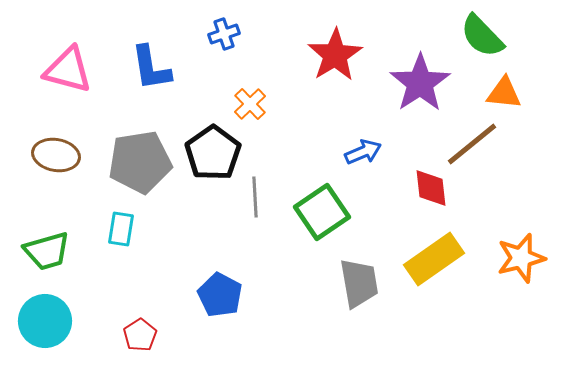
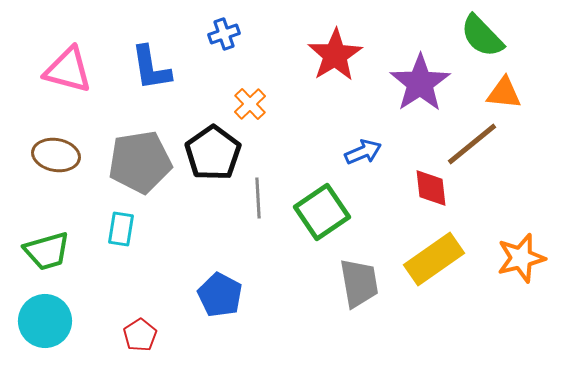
gray line: moved 3 px right, 1 px down
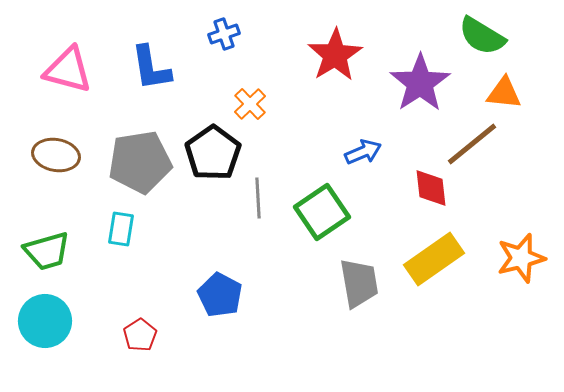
green semicircle: rotated 15 degrees counterclockwise
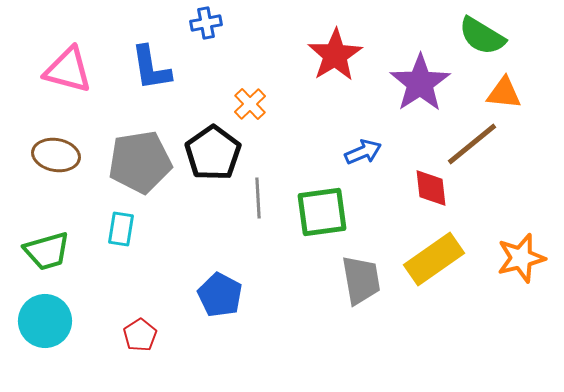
blue cross: moved 18 px left, 11 px up; rotated 8 degrees clockwise
green square: rotated 26 degrees clockwise
gray trapezoid: moved 2 px right, 3 px up
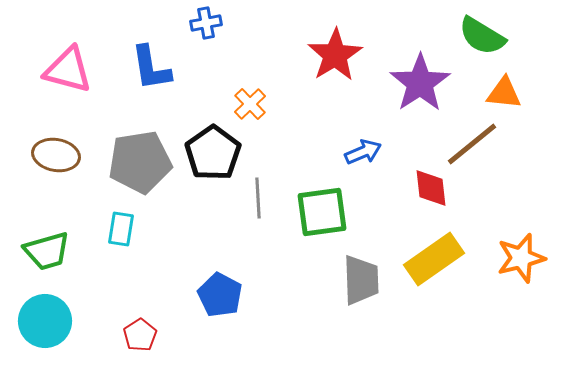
gray trapezoid: rotated 8 degrees clockwise
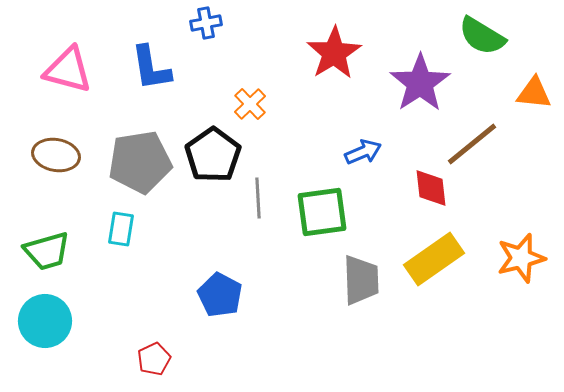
red star: moved 1 px left, 2 px up
orange triangle: moved 30 px right
black pentagon: moved 2 px down
red pentagon: moved 14 px right, 24 px down; rotated 8 degrees clockwise
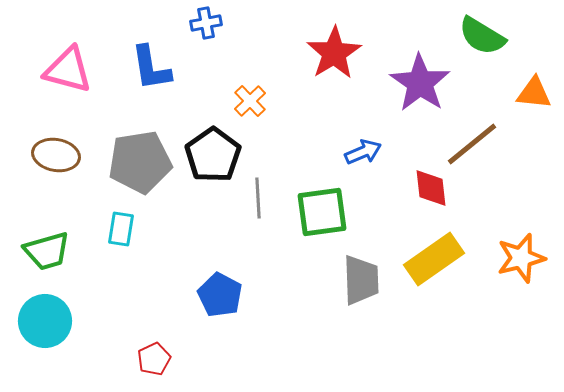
purple star: rotated 4 degrees counterclockwise
orange cross: moved 3 px up
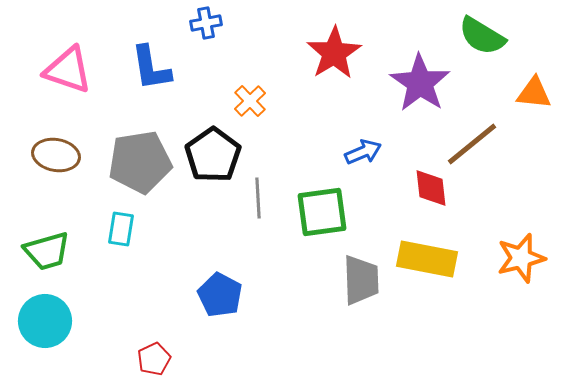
pink triangle: rotated 4 degrees clockwise
yellow rectangle: moved 7 px left; rotated 46 degrees clockwise
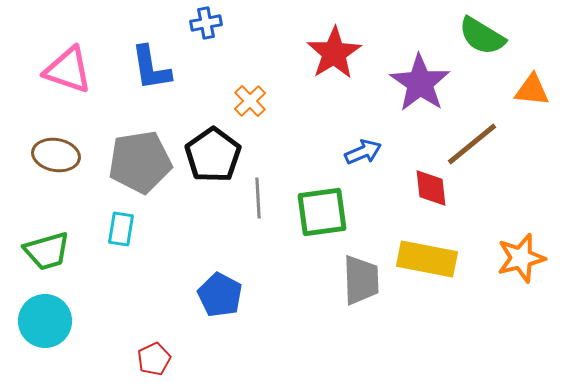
orange triangle: moved 2 px left, 3 px up
